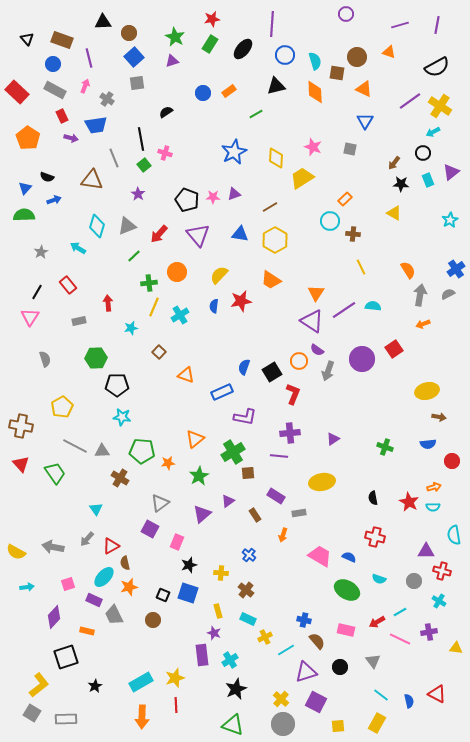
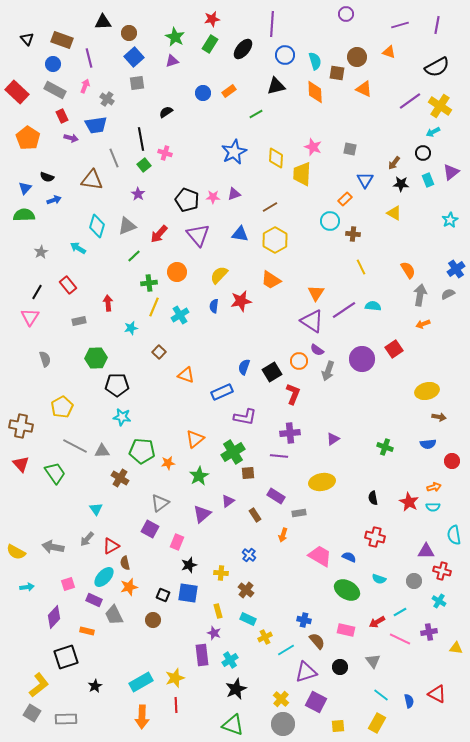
blue triangle at (365, 121): moved 59 px down
yellow trapezoid at (302, 178): moved 4 px up; rotated 55 degrees counterclockwise
blue square at (188, 593): rotated 10 degrees counterclockwise
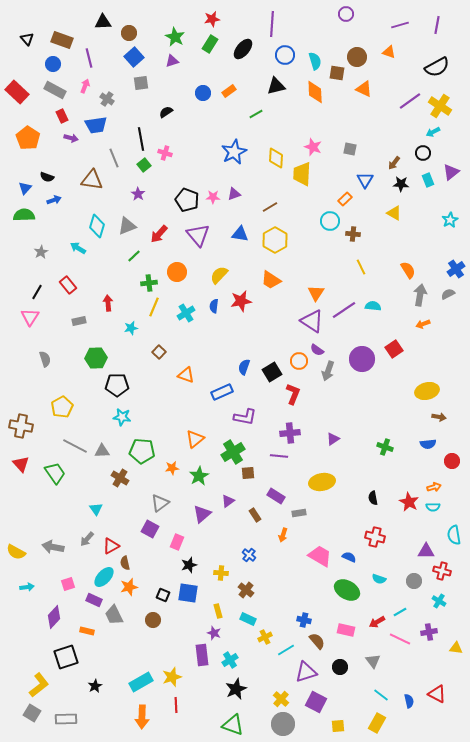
gray square at (137, 83): moved 4 px right
cyan cross at (180, 315): moved 6 px right, 2 px up
orange star at (168, 463): moved 4 px right, 5 px down
yellow star at (175, 678): moved 3 px left, 1 px up
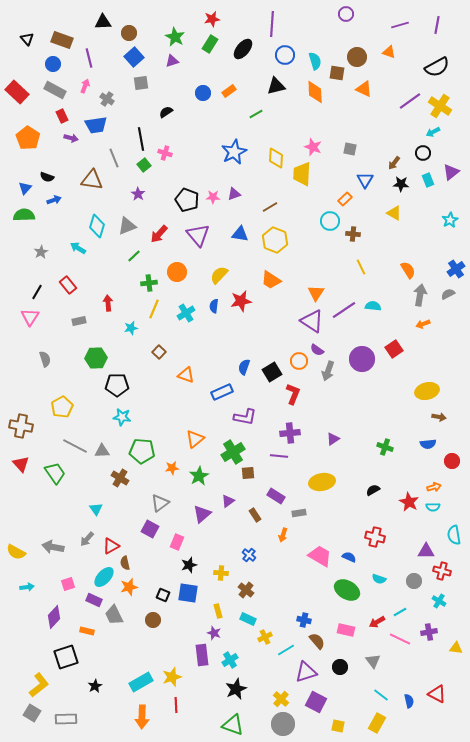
yellow hexagon at (275, 240): rotated 10 degrees counterclockwise
yellow line at (154, 307): moved 2 px down
black semicircle at (373, 498): moved 8 px up; rotated 72 degrees clockwise
yellow square at (338, 726): rotated 16 degrees clockwise
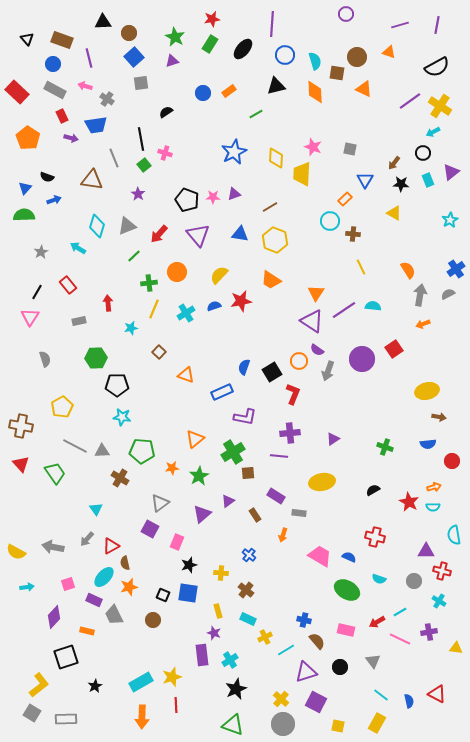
pink arrow at (85, 86): rotated 96 degrees counterclockwise
blue semicircle at (214, 306): rotated 64 degrees clockwise
gray rectangle at (299, 513): rotated 16 degrees clockwise
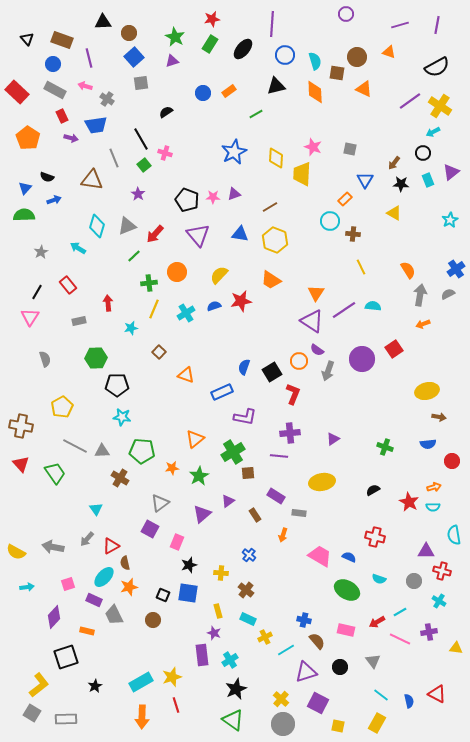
black line at (141, 139): rotated 20 degrees counterclockwise
red arrow at (159, 234): moved 4 px left
purple square at (316, 702): moved 2 px right, 1 px down
red line at (176, 705): rotated 14 degrees counterclockwise
green triangle at (233, 725): moved 5 px up; rotated 15 degrees clockwise
